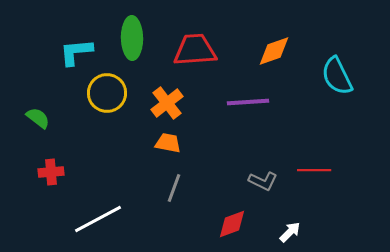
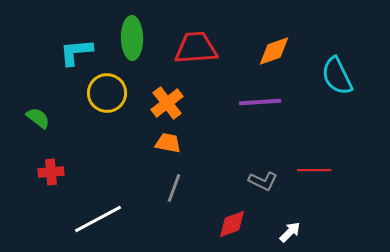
red trapezoid: moved 1 px right, 2 px up
purple line: moved 12 px right
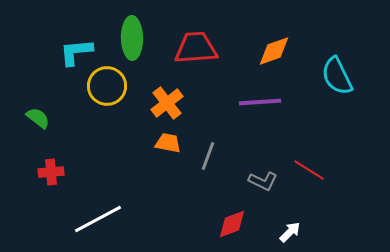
yellow circle: moved 7 px up
red line: moved 5 px left; rotated 32 degrees clockwise
gray line: moved 34 px right, 32 px up
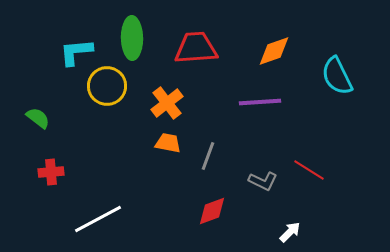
red diamond: moved 20 px left, 13 px up
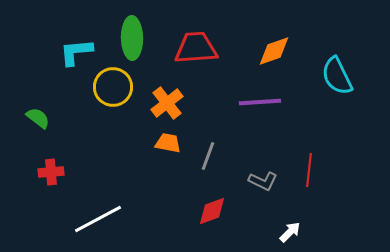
yellow circle: moved 6 px right, 1 px down
red line: rotated 64 degrees clockwise
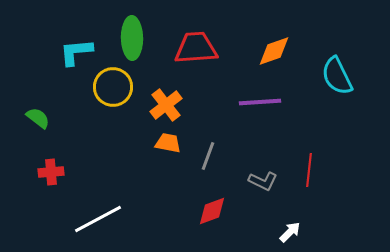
orange cross: moved 1 px left, 2 px down
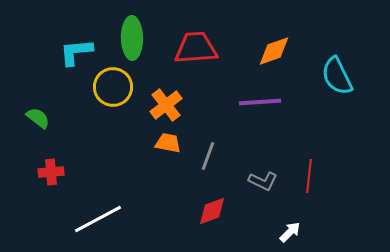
red line: moved 6 px down
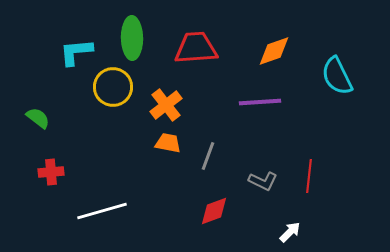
red diamond: moved 2 px right
white line: moved 4 px right, 8 px up; rotated 12 degrees clockwise
